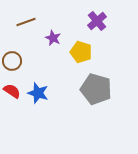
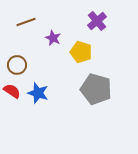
brown circle: moved 5 px right, 4 px down
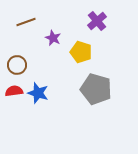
red semicircle: moved 2 px right; rotated 42 degrees counterclockwise
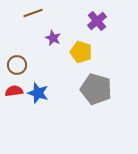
brown line: moved 7 px right, 9 px up
